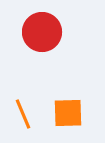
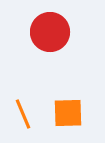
red circle: moved 8 px right
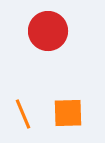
red circle: moved 2 px left, 1 px up
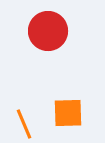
orange line: moved 1 px right, 10 px down
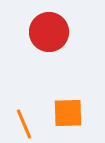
red circle: moved 1 px right, 1 px down
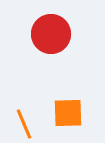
red circle: moved 2 px right, 2 px down
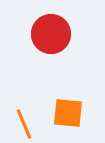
orange square: rotated 8 degrees clockwise
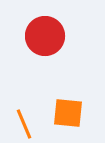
red circle: moved 6 px left, 2 px down
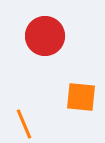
orange square: moved 13 px right, 16 px up
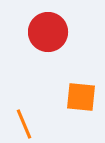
red circle: moved 3 px right, 4 px up
